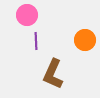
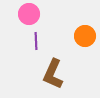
pink circle: moved 2 px right, 1 px up
orange circle: moved 4 px up
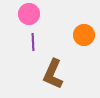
orange circle: moved 1 px left, 1 px up
purple line: moved 3 px left, 1 px down
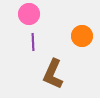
orange circle: moved 2 px left, 1 px down
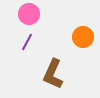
orange circle: moved 1 px right, 1 px down
purple line: moved 6 px left; rotated 30 degrees clockwise
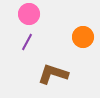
brown L-shape: rotated 84 degrees clockwise
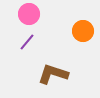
orange circle: moved 6 px up
purple line: rotated 12 degrees clockwise
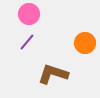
orange circle: moved 2 px right, 12 px down
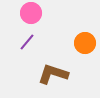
pink circle: moved 2 px right, 1 px up
